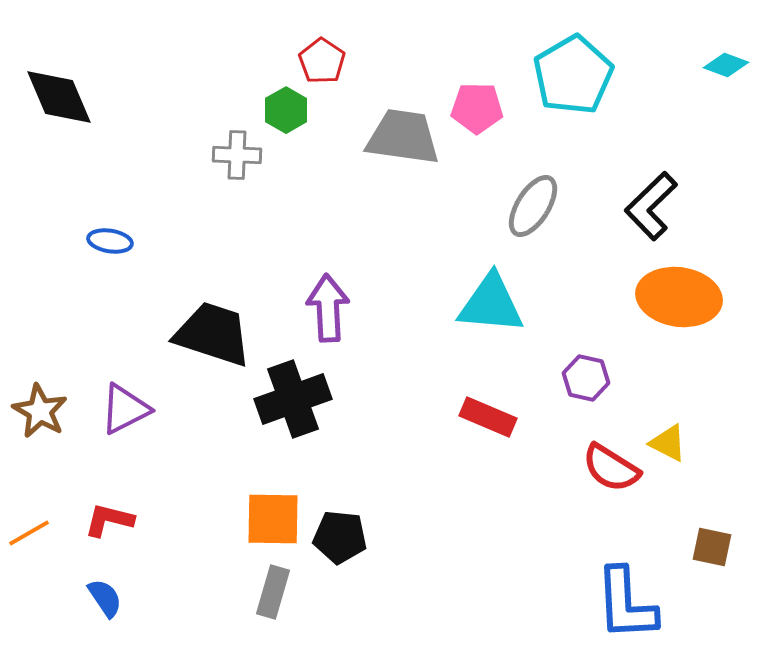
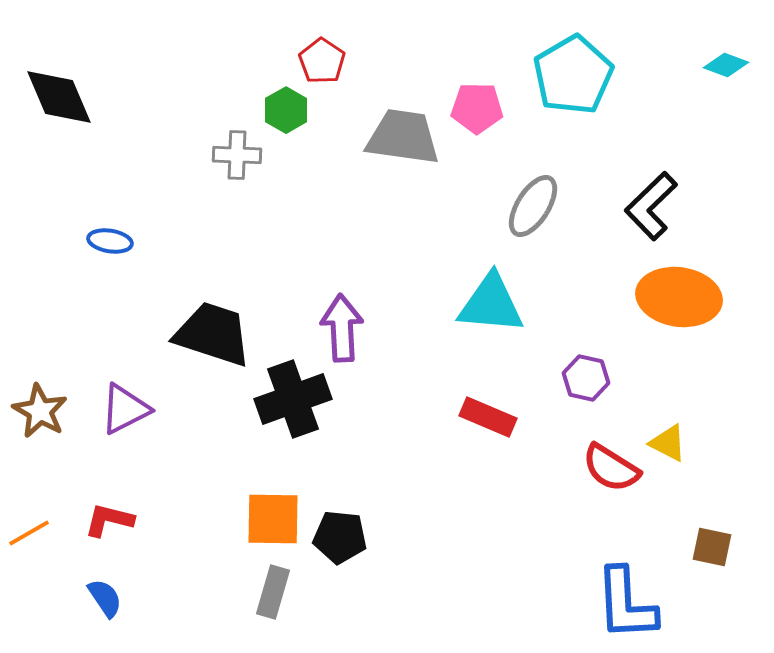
purple arrow: moved 14 px right, 20 px down
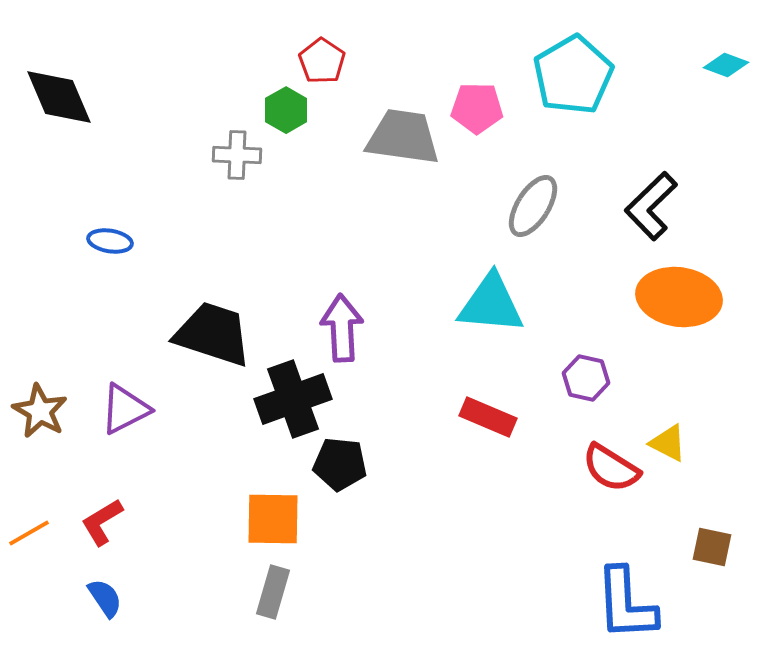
red L-shape: moved 7 px left, 2 px down; rotated 45 degrees counterclockwise
black pentagon: moved 73 px up
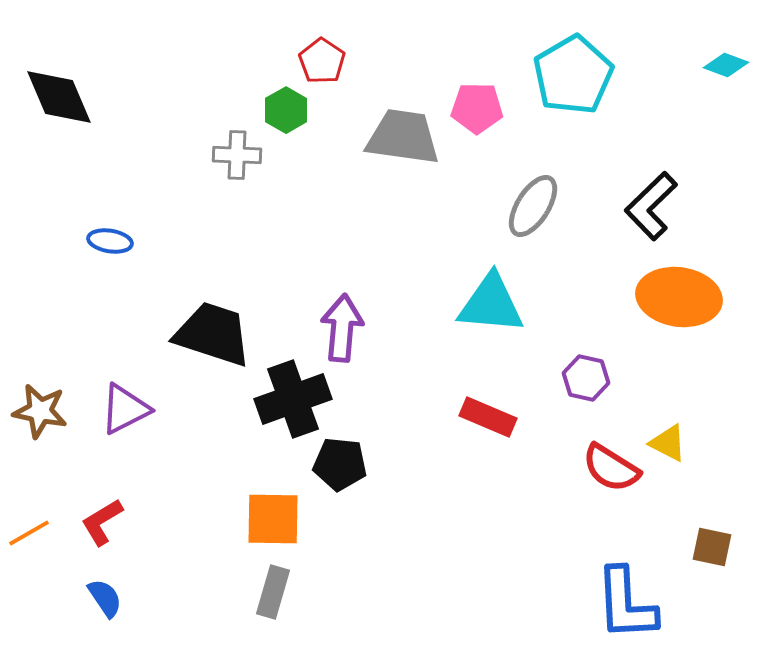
purple arrow: rotated 8 degrees clockwise
brown star: rotated 18 degrees counterclockwise
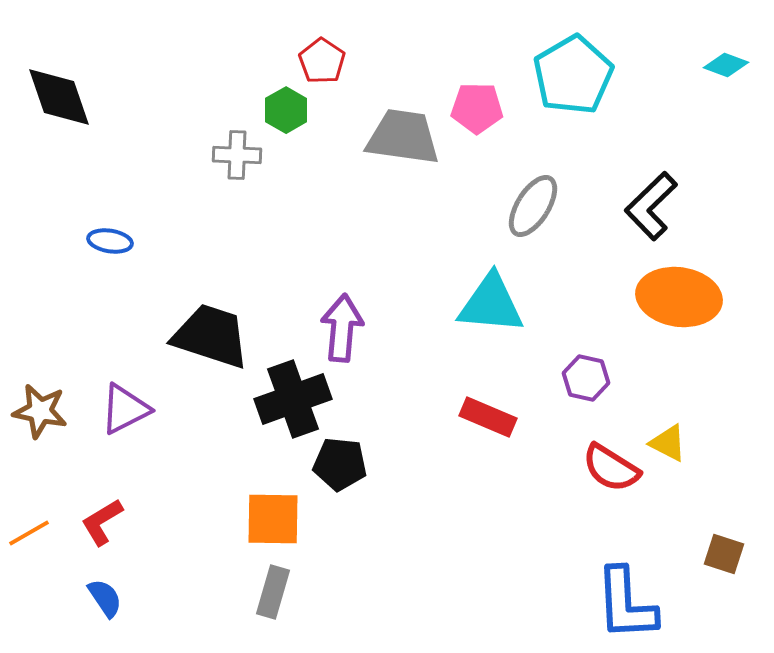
black diamond: rotated 4 degrees clockwise
black trapezoid: moved 2 px left, 2 px down
brown square: moved 12 px right, 7 px down; rotated 6 degrees clockwise
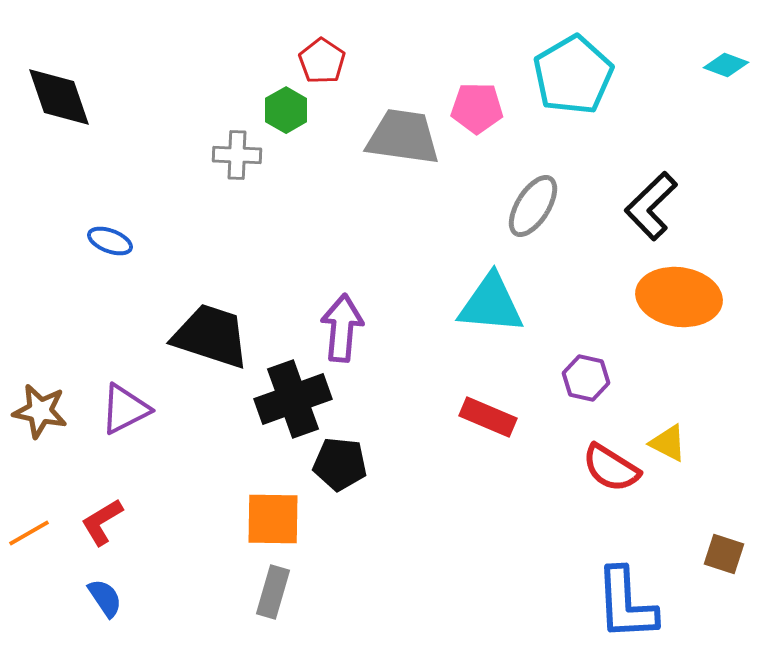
blue ellipse: rotated 12 degrees clockwise
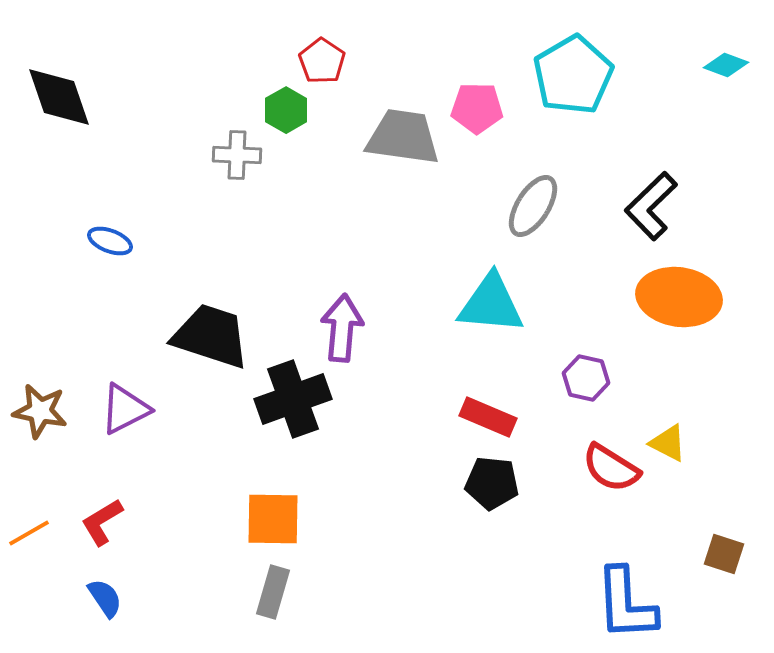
black pentagon: moved 152 px right, 19 px down
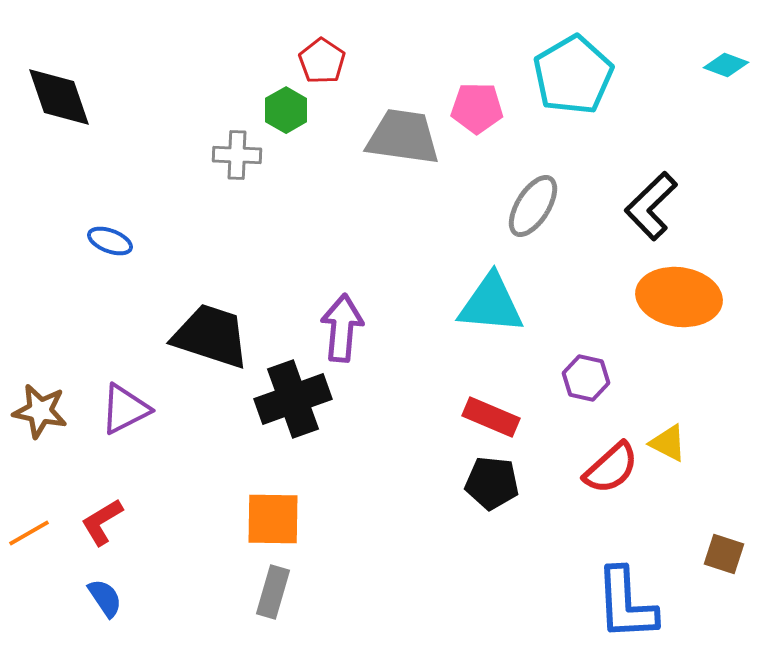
red rectangle: moved 3 px right
red semicircle: rotated 74 degrees counterclockwise
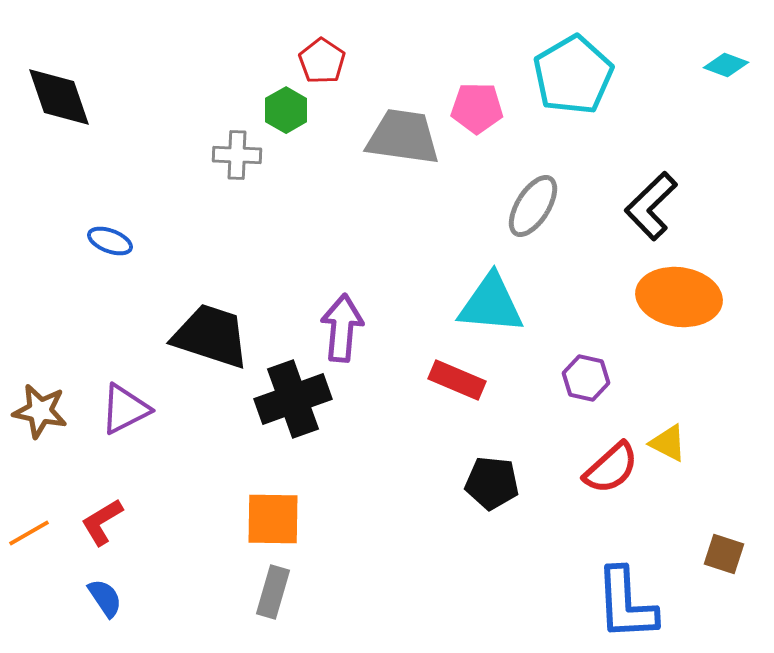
red rectangle: moved 34 px left, 37 px up
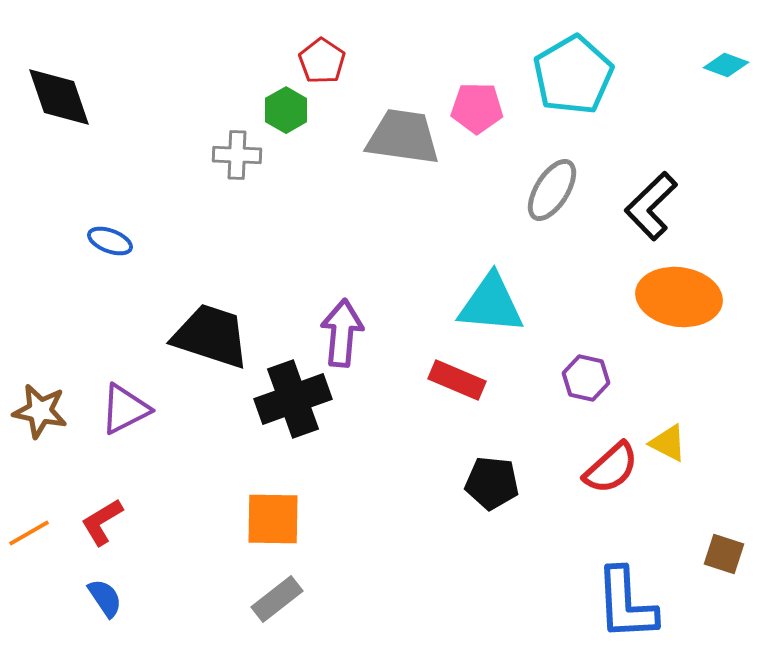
gray ellipse: moved 19 px right, 16 px up
purple arrow: moved 5 px down
gray rectangle: moved 4 px right, 7 px down; rotated 36 degrees clockwise
